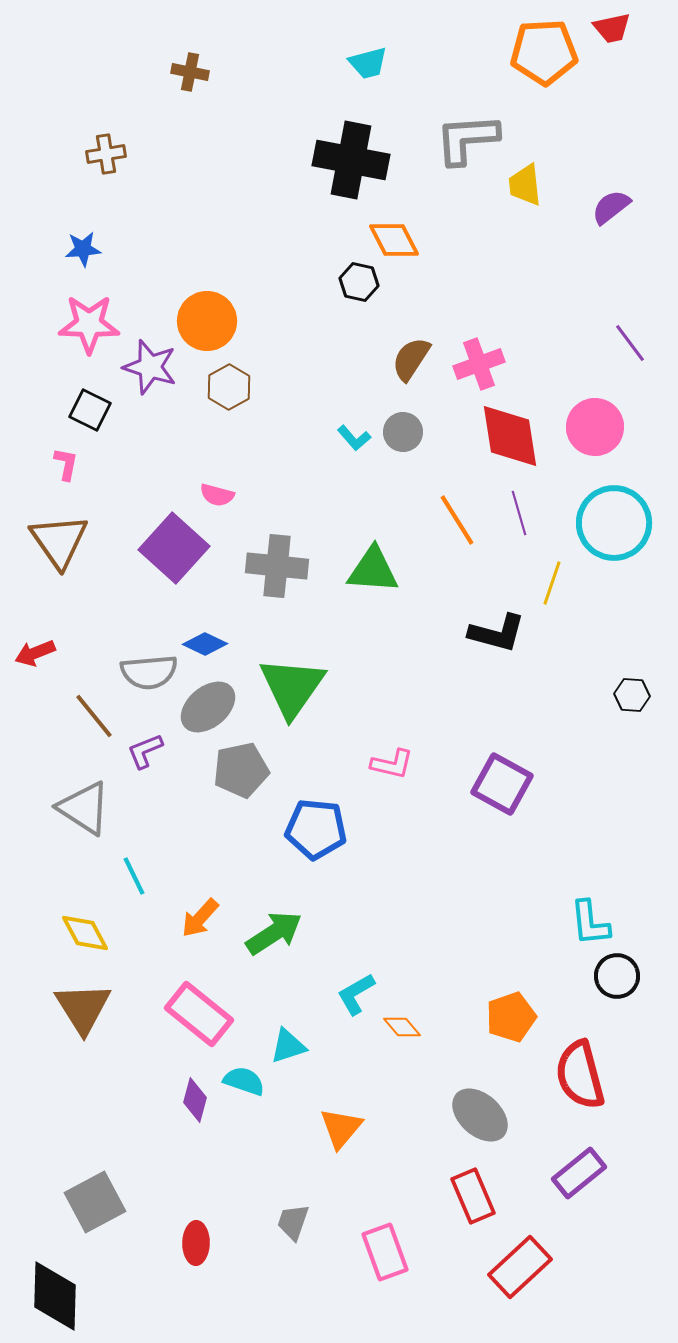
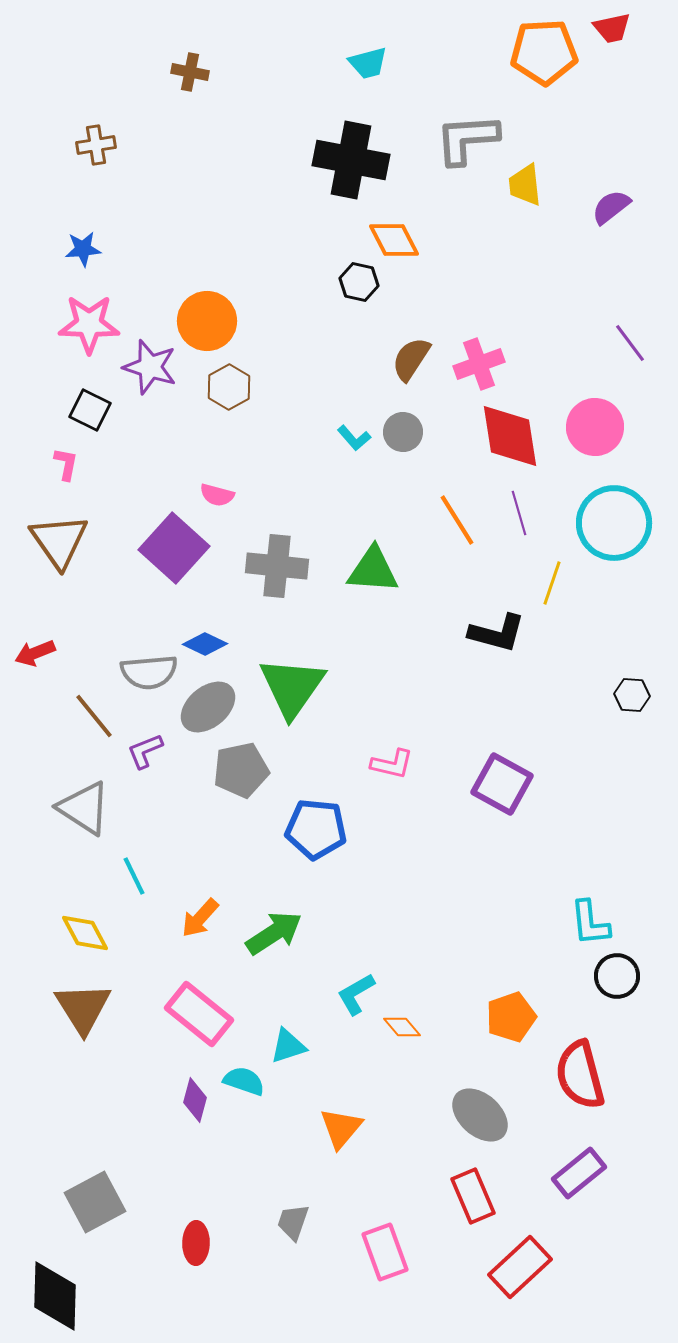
brown cross at (106, 154): moved 10 px left, 9 px up
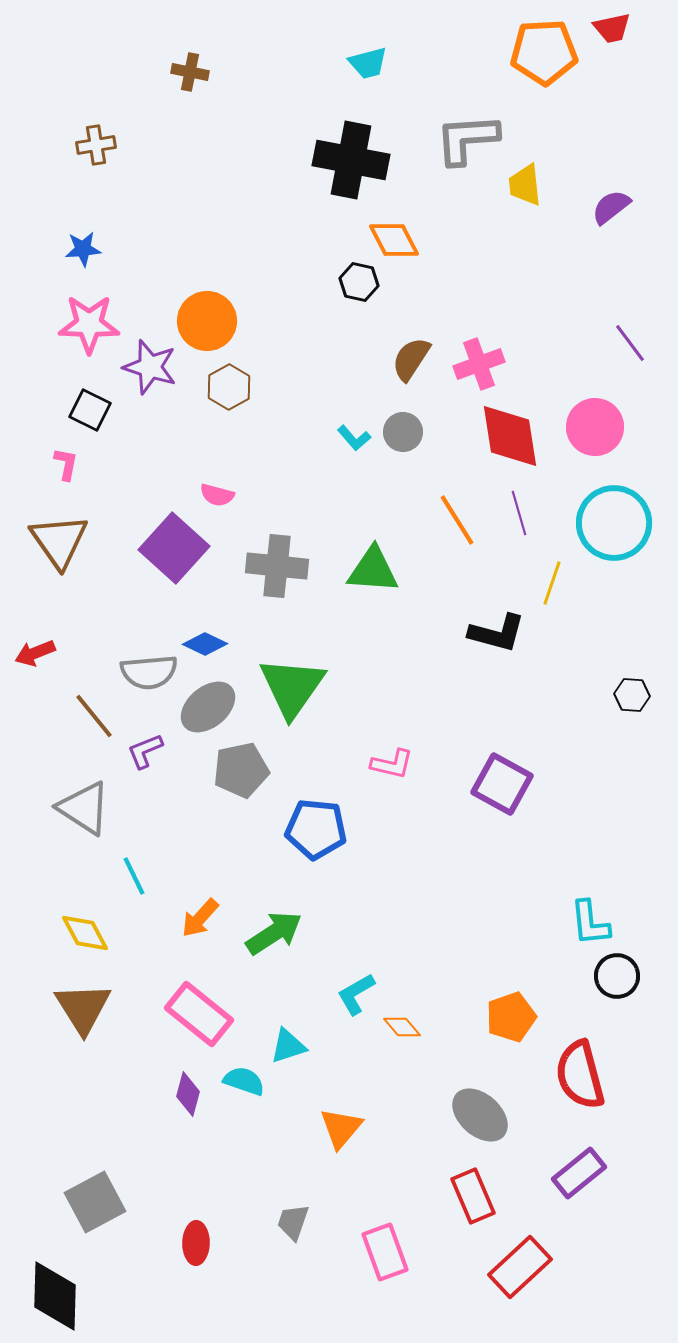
purple diamond at (195, 1100): moved 7 px left, 6 px up
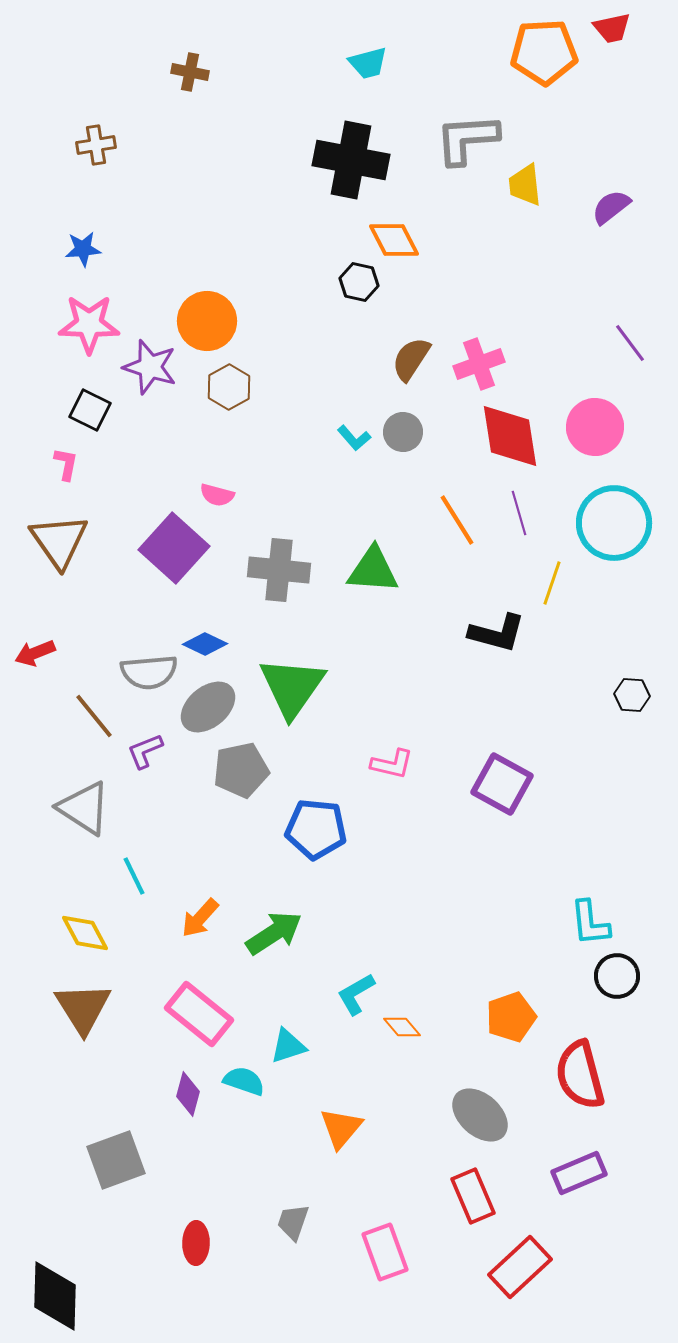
gray cross at (277, 566): moved 2 px right, 4 px down
purple rectangle at (579, 1173): rotated 16 degrees clockwise
gray square at (95, 1202): moved 21 px right, 42 px up; rotated 8 degrees clockwise
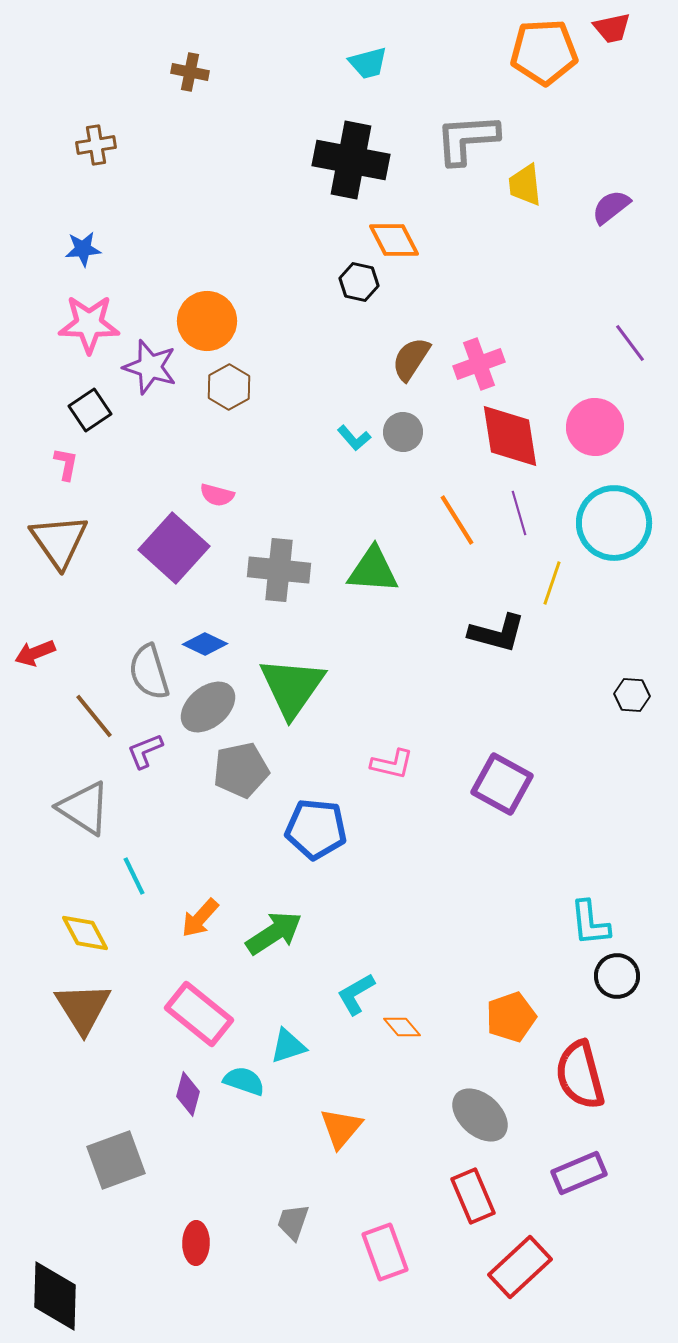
black square at (90, 410): rotated 30 degrees clockwise
gray semicircle at (149, 672): rotated 78 degrees clockwise
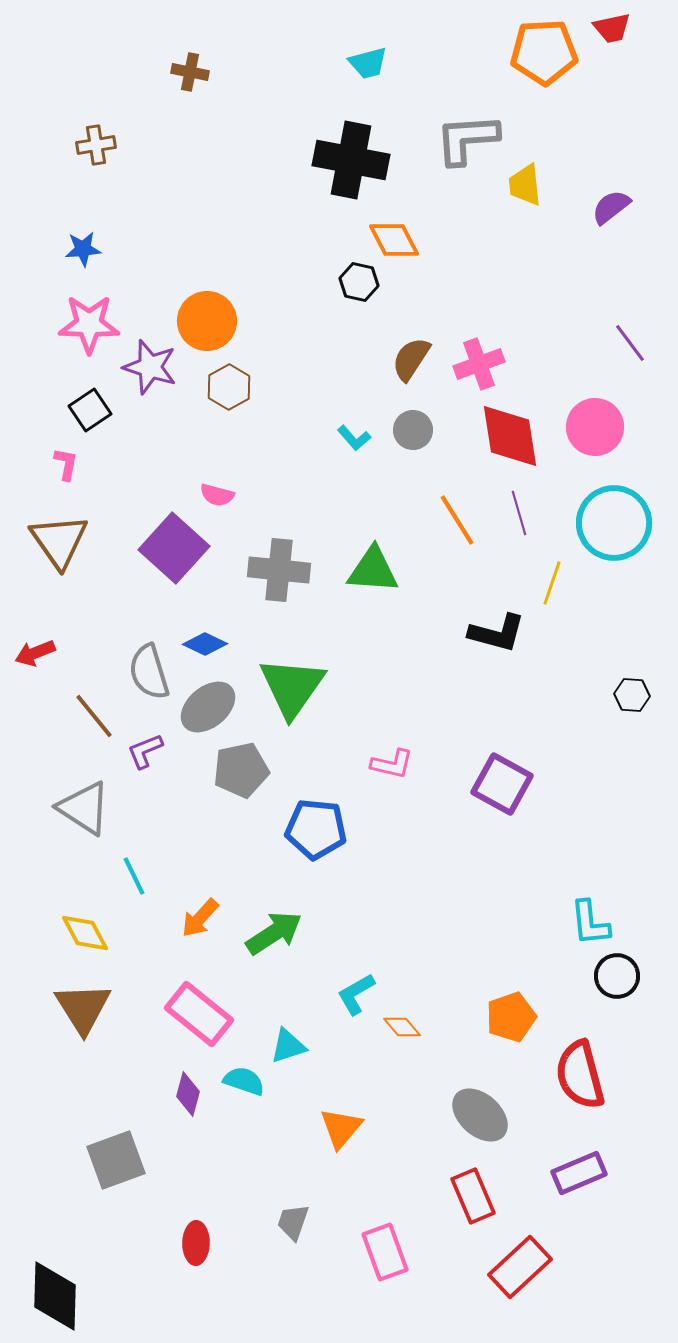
gray circle at (403, 432): moved 10 px right, 2 px up
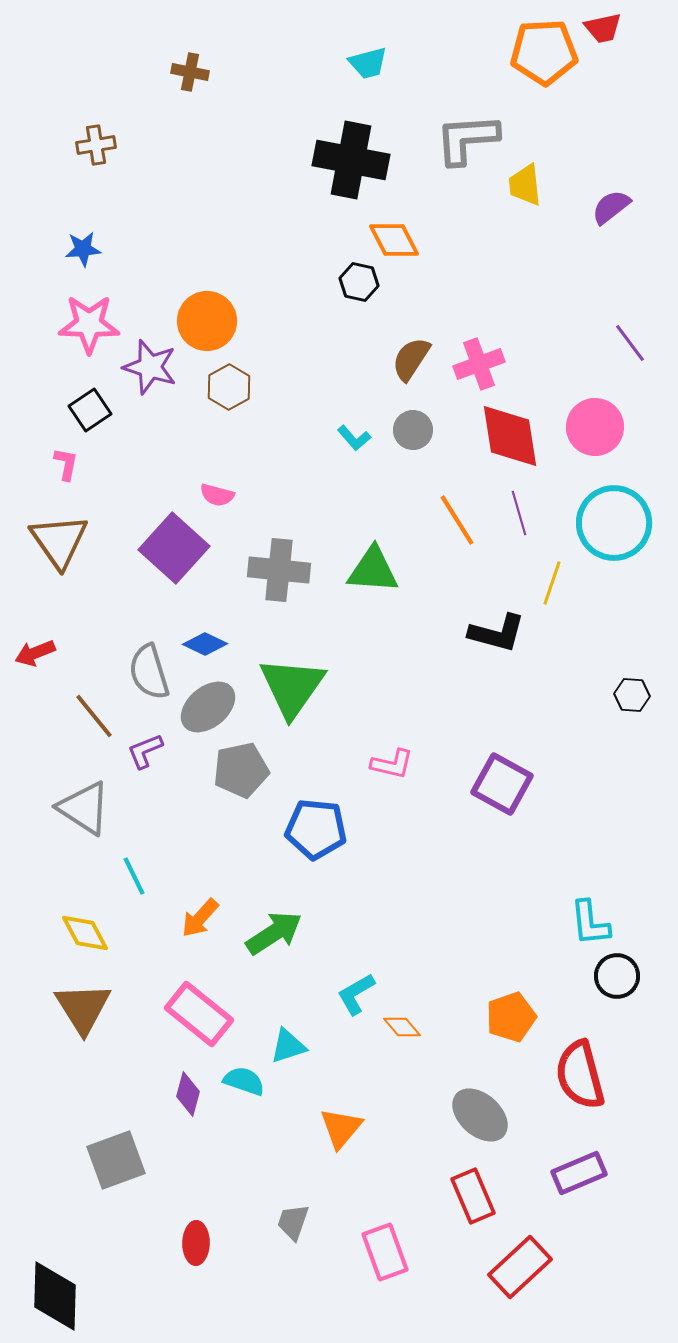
red trapezoid at (612, 28): moved 9 px left
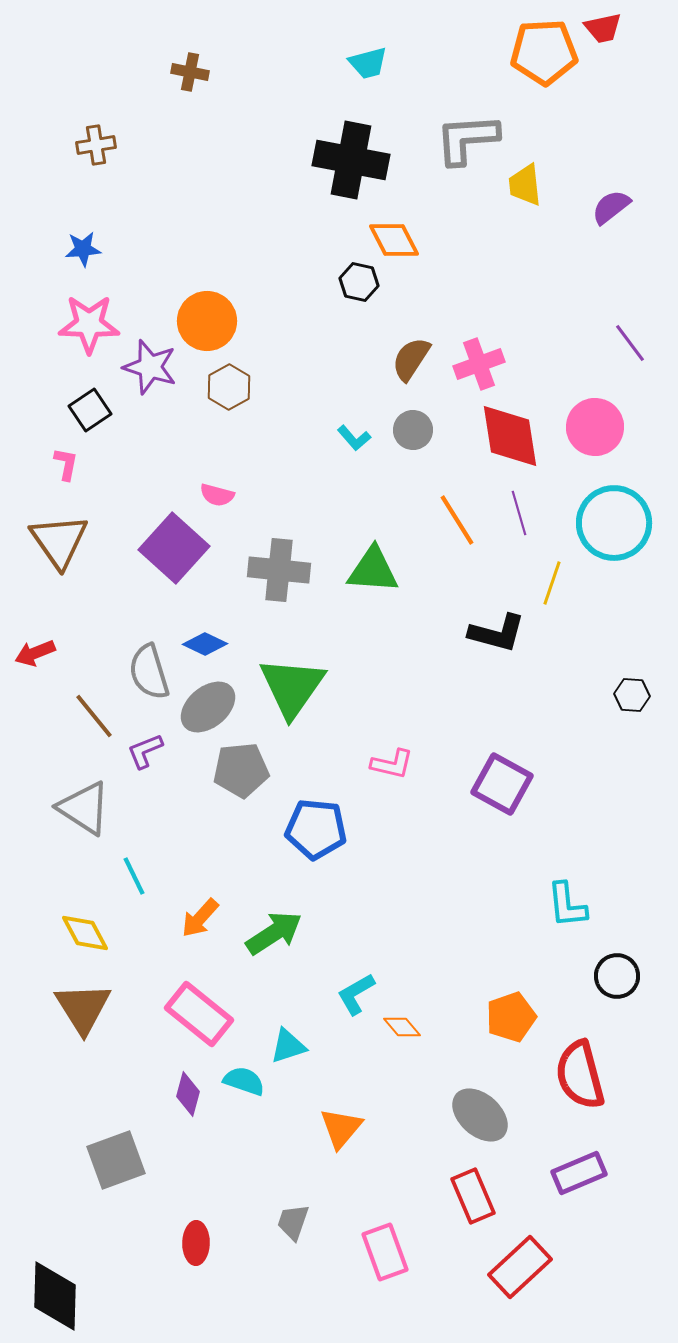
gray pentagon at (241, 770): rotated 6 degrees clockwise
cyan L-shape at (590, 923): moved 23 px left, 18 px up
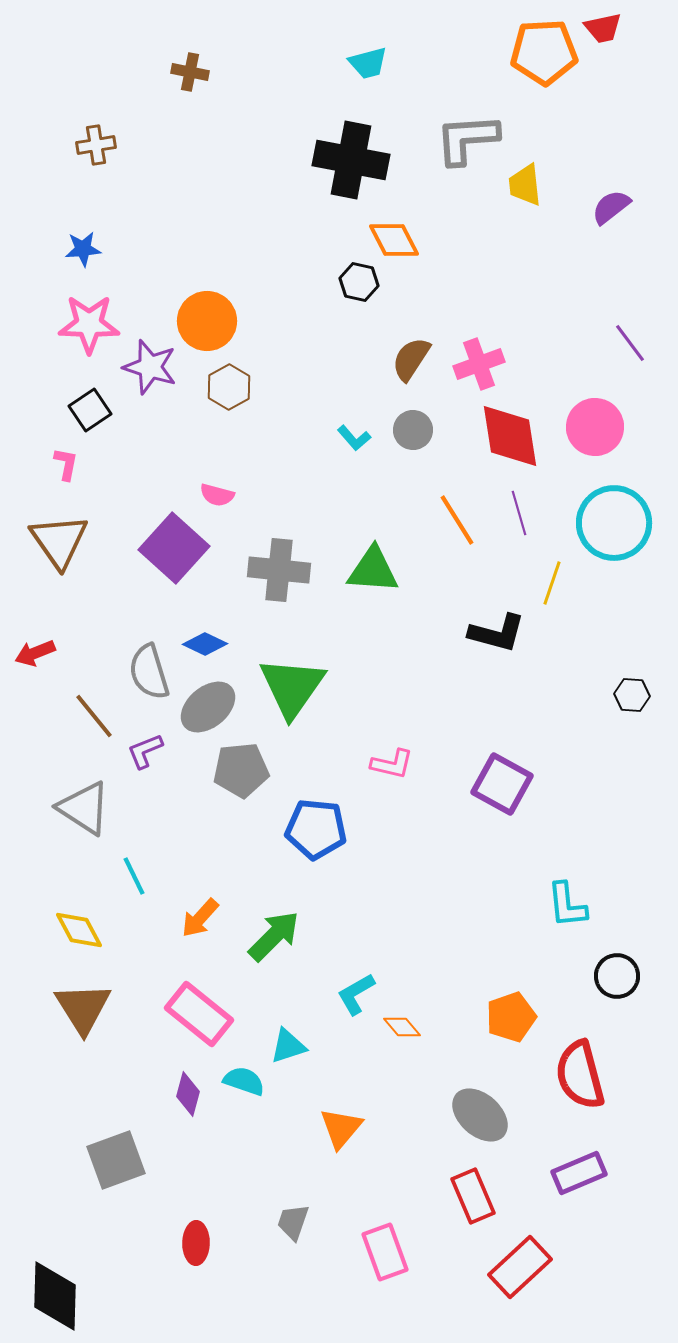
yellow diamond at (85, 933): moved 6 px left, 3 px up
green arrow at (274, 933): moved 3 px down; rotated 12 degrees counterclockwise
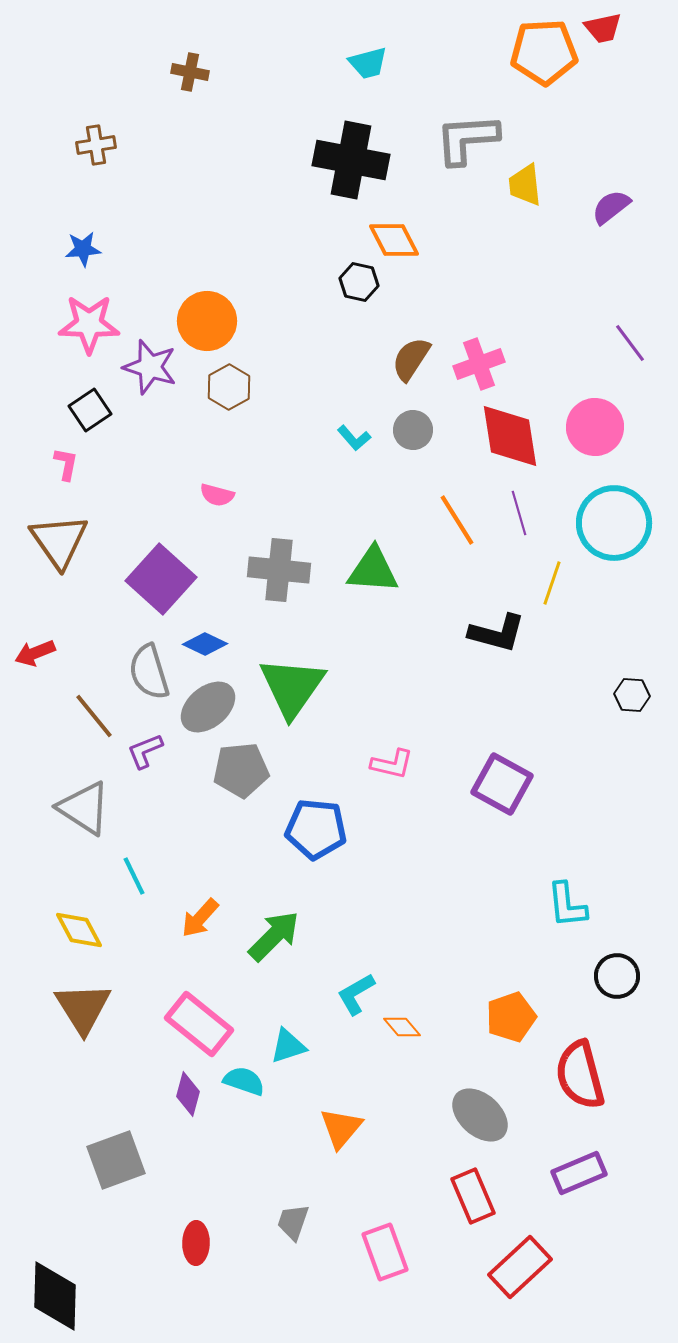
purple square at (174, 548): moved 13 px left, 31 px down
pink rectangle at (199, 1014): moved 10 px down
